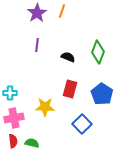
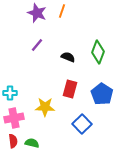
purple star: rotated 18 degrees counterclockwise
purple line: rotated 32 degrees clockwise
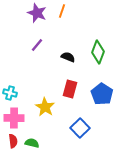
cyan cross: rotated 16 degrees clockwise
yellow star: rotated 30 degrees clockwise
pink cross: rotated 12 degrees clockwise
blue square: moved 2 px left, 4 px down
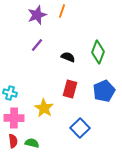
purple star: moved 2 px down; rotated 30 degrees clockwise
blue pentagon: moved 2 px right, 3 px up; rotated 15 degrees clockwise
yellow star: moved 1 px left, 1 px down
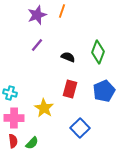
green semicircle: rotated 120 degrees clockwise
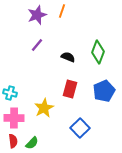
yellow star: rotated 12 degrees clockwise
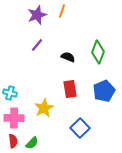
red rectangle: rotated 24 degrees counterclockwise
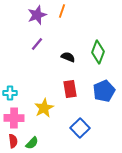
purple line: moved 1 px up
cyan cross: rotated 16 degrees counterclockwise
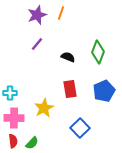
orange line: moved 1 px left, 2 px down
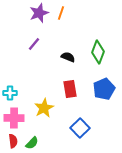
purple star: moved 2 px right, 2 px up
purple line: moved 3 px left
blue pentagon: moved 2 px up
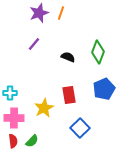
red rectangle: moved 1 px left, 6 px down
green semicircle: moved 2 px up
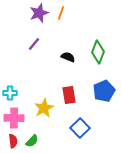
blue pentagon: moved 2 px down
